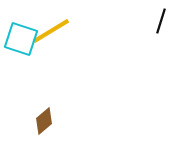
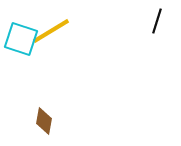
black line: moved 4 px left
brown diamond: rotated 40 degrees counterclockwise
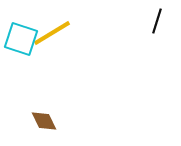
yellow line: moved 1 px right, 2 px down
brown diamond: rotated 36 degrees counterclockwise
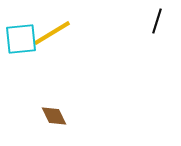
cyan square: rotated 24 degrees counterclockwise
brown diamond: moved 10 px right, 5 px up
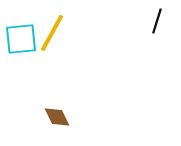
yellow line: rotated 30 degrees counterclockwise
brown diamond: moved 3 px right, 1 px down
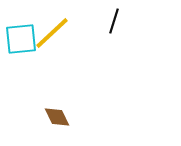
black line: moved 43 px left
yellow line: rotated 18 degrees clockwise
